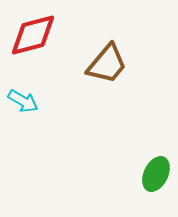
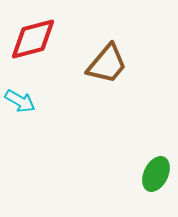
red diamond: moved 4 px down
cyan arrow: moved 3 px left
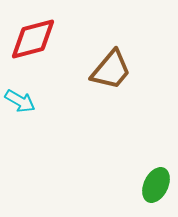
brown trapezoid: moved 4 px right, 6 px down
green ellipse: moved 11 px down
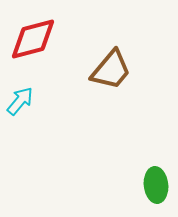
cyan arrow: rotated 80 degrees counterclockwise
green ellipse: rotated 32 degrees counterclockwise
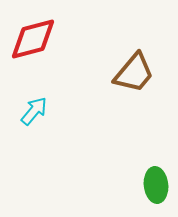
brown trapezoid: moved 23 px right, 3 px down
cyan arrow: moved 14 px right, 10 px down
